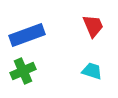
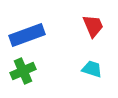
cyan trapezoid: moved 2 px up
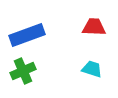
red trapezoid: moved 1 px right, 1 px down; rotated 65 degrees counterclockwise
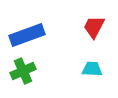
red trapezoid: rotated 65 degrees counterclockwise
cyan trapezoid: rotated 15 degrees counterclockwise
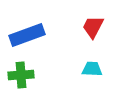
red trapezoid: moved 1 px left
green cross: moved 2 px left, 4 px down; rotated 20 degrees clockwise
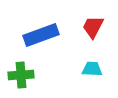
blue rectangle: moved 14 px right
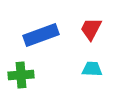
red trapezoid: moved 2 px left, 2 px down
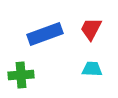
blue rectangle: moved 4 px right, 1 px up
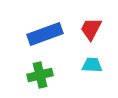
cyan trapezoid: moved 4 px up
green cross: moved 19 px right; rotated 10 degrees counterclockwise
